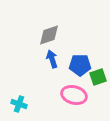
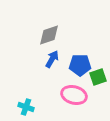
blue arrow: rotated 48 degrees clockwise
cyan cross: moved 7 px right, 3 px down
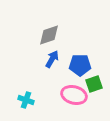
green square: moved 4 px left, 7 px down
cyan cross: moved 7 px up
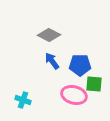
gray diamond: rotated 45 degrees clockwise
blue arrow: moved 2 px down; rotated 66 degrees counterclockwise
green square: rotated 24 degrees clockwise
cyan cross: moved 3 px left
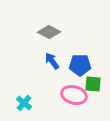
gray diamond: moved 3 px up
green square: moved 1 px left
cyan cross: moved 1 px right, 3 px down; rotated 21 degrees clockwise
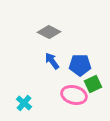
green square: rotated 30 degrees counterclockwise
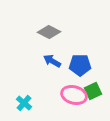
blue arrow: rotated 24 degrees counterclockwise
green square: moved 7 px down
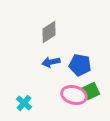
gray diamond: rotated 60 degrees counterclockwise
blue arrow: moved 1 px left, 1 px down; rotated 42 degrees counterclockwise
blue pentagon: rotated 10 degrees clockwise
green square: moved 2 px left
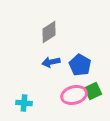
blue pentagon: rotated 20 degrees clockwise
green square: moved 2 px right
pink ellipse: rotated 30 degrees counterclockwise
cyan cross: rotated 35 degrees counterclockwise
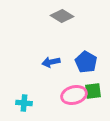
gray diamond: moved 13 px right, 16 px up; rotated 65 degrees clockwise
blue pentagon: moved 6 px right, 3 px up
green square: rotated 18 degrees clockwise
